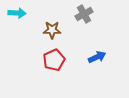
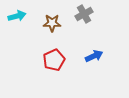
cyan arrow: moved 3 px down; rotated 18 degrees counterclockwise
brown star: moved 7 px up
blue arrow: moved 3 px left, 1 px up
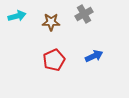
brown star: moved 1 px left, 1 px up
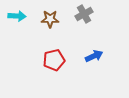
cyan arrow: rotated 18 degrees clockwise
brown star: moved 1 px left, 3 px up
red pentagon: rotated 10 degrees clockwise
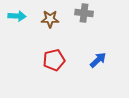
gray cross: moved 1 px up; rotated 36 degrees clockwise
blue arrow: moved 4 px right, 4 px down; rotated 18 degrees counterclockwise
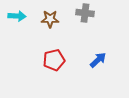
gray cross: moved 1 px right
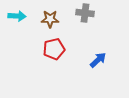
red pentagon: moved 11 px up
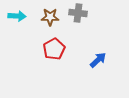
gray cross: moved 7 px left
brown star: moved 2 px up
red pentagon: rotated 15 degrees counterclockwise
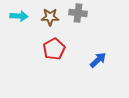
cyan arrow: moved 2 px right
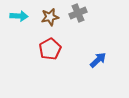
gray cross: rotated 30 degrees counterclockwise
brown star: rotated 12 degrees counterclockwise
red pentagon: moved 4 px left
